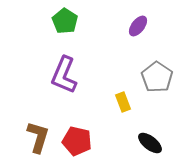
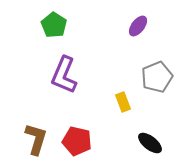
green pentagon: moved 11 px left, 4 px down
gray pentagon: rotated 16 degrees clockwise
brown L-shape: moved 2 px left, 2 px down
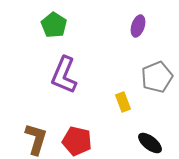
purple ellipse: rotated 20 degrees counterclockwise
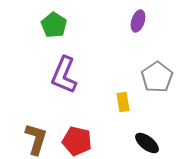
purple ellipse: moved 5 px up
gray pentagon: rotated 12 degrees counterclockwise
yellow rectangle: rotated 12 degrees clockwise
black ellipse: moved 3 px left
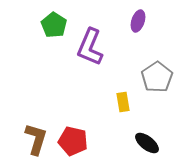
purple L-shape: moved 26 px right, 28 px up
red pentagon: moved 4 px left
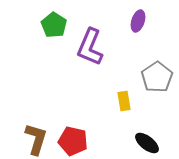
yellow rectangle: moved 1 px right, 1 px up
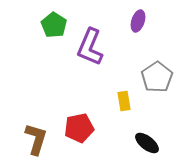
red pentagon: moved 6 px right, 13 px up; rotated 24 degrees counterclockwise
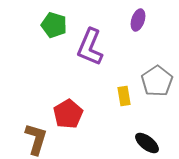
purple ellipse: moved 1 px up
green pentagon: rotated 15 degrees counterclockwise
gray pentagon: moved 4 px down
yellow rectangle: moved 5 px up
red pentagon: moved 11 px left, 14 px up; rotated 20 degrees counterclockwise
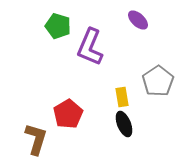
purple ellipse: rotated 65 degrees counterclockwise
green pentagon: moved 4 px right, 1 px down
gray pentagon: moved 1 px right
yellow rectangle: moved 2 px left, 1 px down
black ellipse: moved 23 px left, 19 px up; rotated 30 degrees clockwise
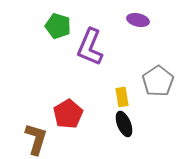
purple ellipse: rotated 30 degrees counterclockwise
